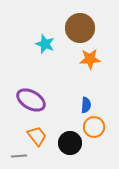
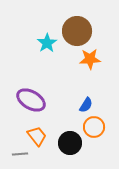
brown circle: moved 3 px left, 3 px down
cyan star: moved 2 px right, 1 px up; rotated 18 degrees clockwise
blue semicircle: rotated 28 degrees clockwise
gray line: moved 1 px right, 2 px up
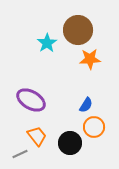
brown circle: moved 1 px right, 1 px up
gray line: rotated 21 degrees counterclockwise
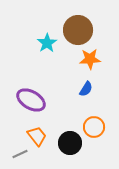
blue semicircle: moved 16 px up
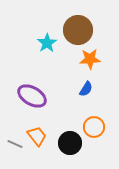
purple ellipse: moved 1 px right, 4 px up
gray line: moved 5 px left, 10 px up; rotated 49 degrees clockwise
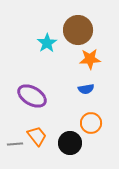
blue semicircle: rotated 49 degrees clockwise
orange circle: moved 3 px left, 4 px up
gray line: rotated 28 degrees counterclockwise
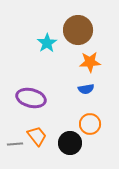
orange star: moved 3 px down
purple ellipse: moved 1 px left, 2 px down; rotated 16 degrees counterclockwise
orange circle: moved 1 px left, 1 px down
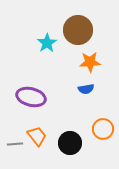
purple ellipse: moved 1 px up
orange circle: moved 13 px right, 5 px down
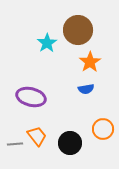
orange star: rotated 30 degrees counterclockwise
